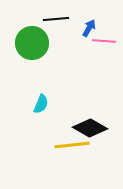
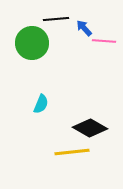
blue arrow: moved 5 px left; rotated 72 degrees counterclockwise
yellow line: moved 7 px down
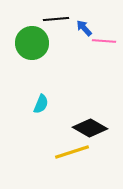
yellow line: rotated 12 degrees counterclockwise
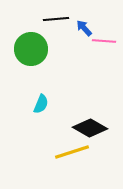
green circle: moved 1 px left, 6 px down
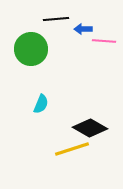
blue arrow: moved 1 px left, 1 px down; rotated 48 degrees counterclockwise
yellow line: moved 3 px up
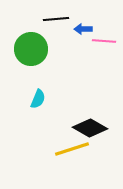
cyan semicircle: moved 3 px left, 5 px up
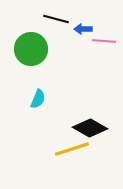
black line: rotated 20 degrees clockwise
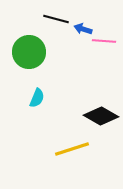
blue arrow: rotated 18 degrees clockwise
green circle: moved 2 px left, 3 px down
cyan semicircle: moved 1 px left, 1 px up
black diamond: moved 11 px right, 12 px up
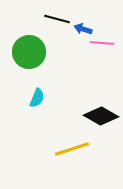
black line: moved 1 px right
pink line: moved 2 px left, 2 px down
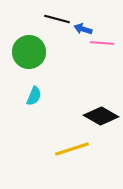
cyan semicircle: moved 3 px left, 2 px up
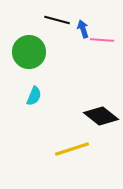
black line: moved 1 px down
blue arrow: rotated 54 degrees clockwise
pink line: moved 3 px up
black diamond: rotated 8 degrees clockwise
